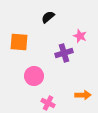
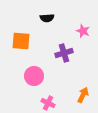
black semicircle: moved 1 px left, 1 px down; rotated 144 degrees counterclockwise
pink star: moved 3 px right, 5 px up
orange square: moved 2 px right, 1 px up
orange arrow: rotated 63 degrees counterclockwise
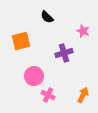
black semicircle: moved 1 px up; rotated 48 degrees clockwise
orange square: rotated 18 degrees counterclockwise
pink cross: moved 8 px up
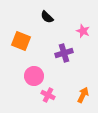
orange square: rotated 36 degrees clockwise
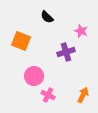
pink star: moved 2 px left
purple cross: moved 2 px right, 1 px up
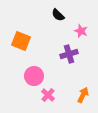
black semicircle: moved 11 px right, 2 px up
purple cross: moved 3 px right, 2 px down
pink cross: rotated 16 degrees clockwise
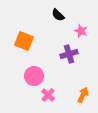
orange square: moved 3 px right
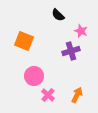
purple cross: moved 2 px right, 3 px up
orange arrow: moved 6 px left
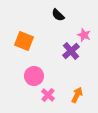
pink star: moved 3 px right, 4 px down
purple cross: rotated 24 degrees counterclockwise
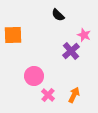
orange square: moved 11 px left, 6 px up; rotated 24 degrees counterclockwise
orange arrow: moved 3 px left
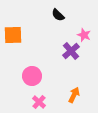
pink circle: moved 2 px left
pink cross: moved 9 px left, 7 px down
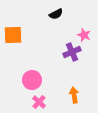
black semicircle: moved 2 px left, 1 px up; rotated 72 degrees counterclockwise
purple cross: moved 1 px right, 1 px down; rotated 18 degrees clockwise
pink circle: moved 4 px down
orange arrow: rotated 35 degrees counterclockwise
